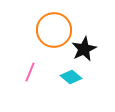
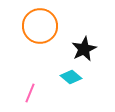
orange circle: moved 14 px left, 4 px up
pink line: moved 21 px down
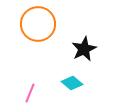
orange circle: moved 2 px left, 2 px up
cyan diamond: moved 1 px right, 6 px down
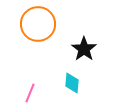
black star: rotated 10 degrees counterclockwise
cyan diamond: rotated 55 degrees clockwise
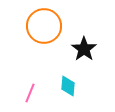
orange circle: moved 6 px right, 2 px down
cyan diamond: moved 4 px left, 3 px down
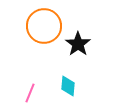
black star: moved 6 px left, 5 px up
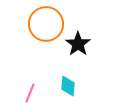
orange circle: moved 2 px right, 2 px up
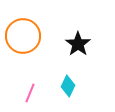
orange circle: moved 23 px left, 12 px down
cyan diamond: rotated 20 degrees clockwise
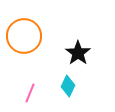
orange circle: moved 1 px right
black star: moved 9 px down
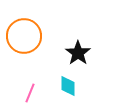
cyan diamond: rotated 25 degrees counterclockwise
